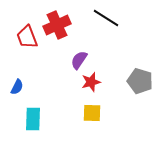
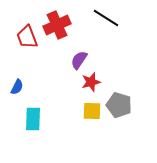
gray pentagon: moved 21 px left, 24 px down
yellow square: moved 2 px up
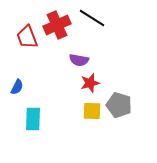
black line: moved 14 px left
purple semicircle: rotated 114 degrees counterclockwise
red star: moved 1 px left, 1 px down
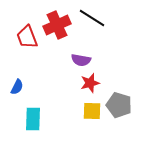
purple semicircle: moved 2 px right
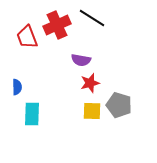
blue semicircle: rotated 28 degrees counterclockwise
cyan rectangle: moved 1 px left, 5 px up
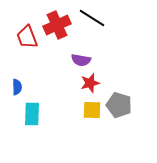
yellow square: moved 1 px up
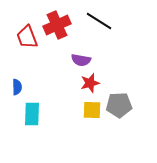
black line: moved 7 px right, 3 px down
gray pentagon: rotated 20 degrees counterclockwise
